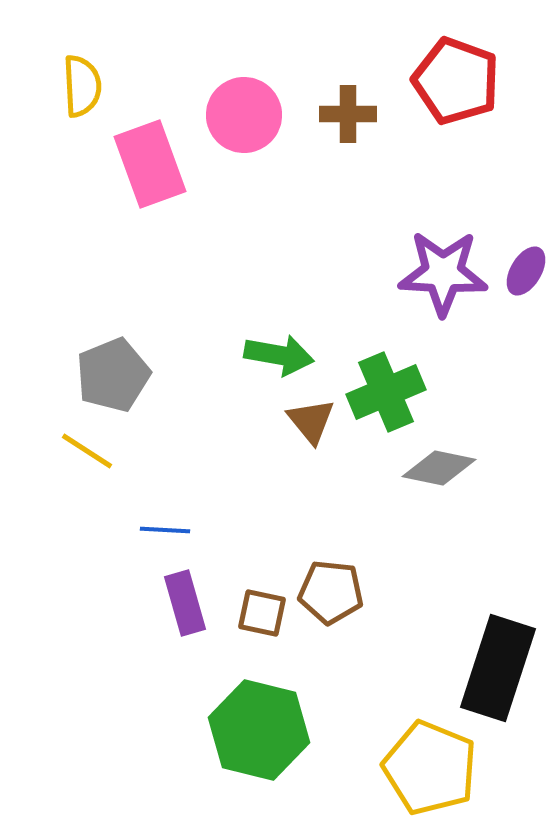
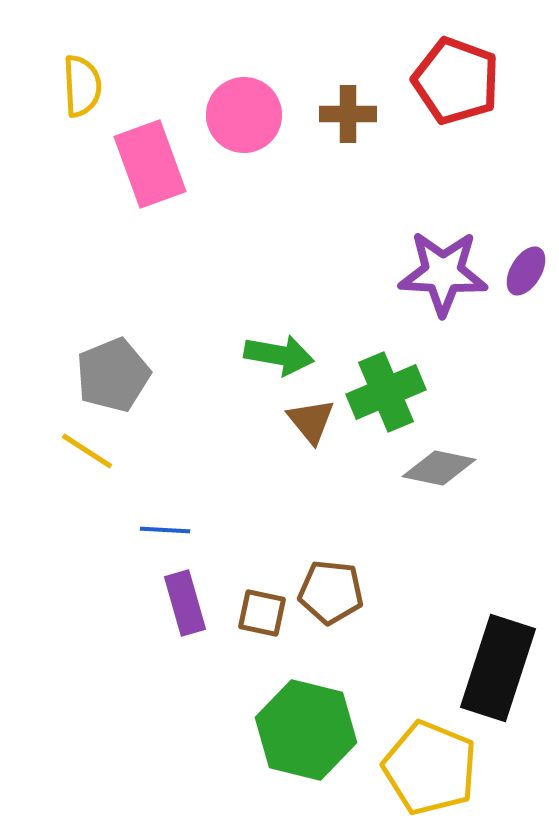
green hexagon: moved 47 px right
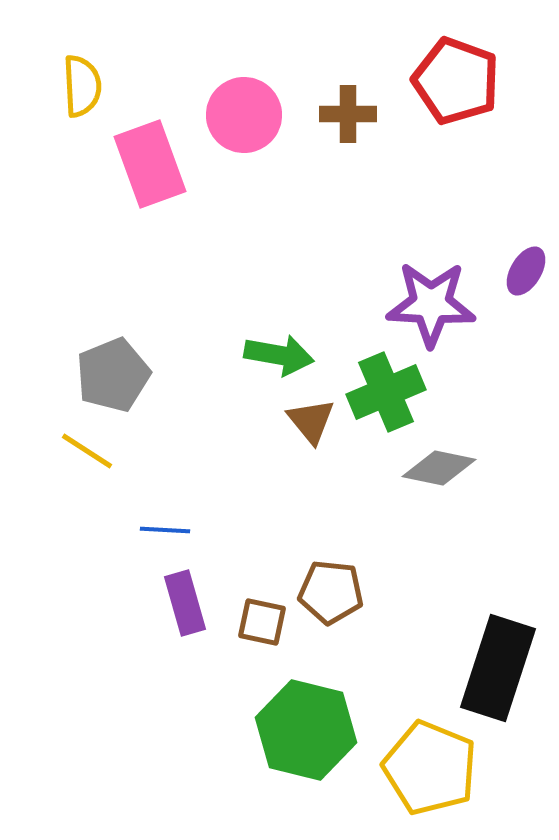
purple star: moved 12 px left, 31 px down
brown square: moved 9 px down
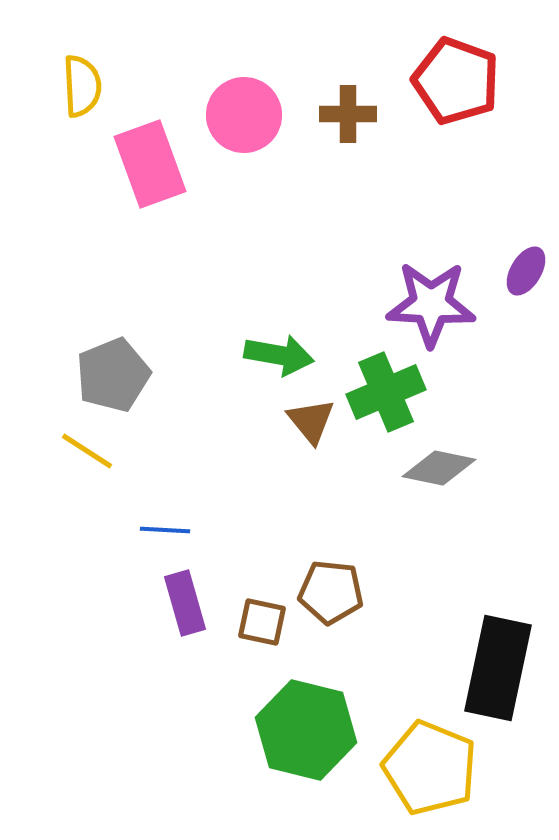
black rectangle: rotated 6 degrees counterclockwise
